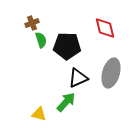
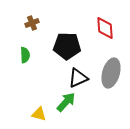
red diamond: rotated 10 degrees clockwise
green semicircle: moved 16 px left, 15 px down; rotated 14 degrees clockwise
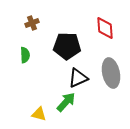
gray ellipse: rotated 28 degrees counterclockwise
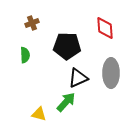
gray ellipse: rotated 12 degrees clockwise
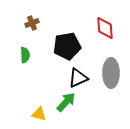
black pentagon: rotated 12 degrees counterclockwise
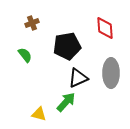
green semicircle: rotated 35 degrees counterclockwise
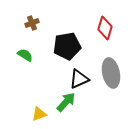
red diamond: rotated 20 degrees clockwise
green semicircle: rotated 21 degrees counterclockwise
gray ellipse: rotated 12 degrees counterclockwise
black triangle: moved 1 px right, 1 px down
yellow triangle: rotated 35 degrees counterclockwise
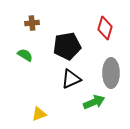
brown cross: rotated 16 degrees clockwise
gray ellipse: rotated 12 degrees clockwise
black triangle: moved 8 px left
green arrow: moved 28 px right; rotated 25 degrees clockwise
